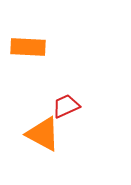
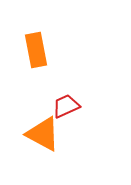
orange rectangle: moved 8 px right, 3 px down; rotated 76 degrees clockwise
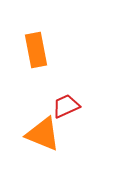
orange triangle: rotated 6 degrees counterclockwise
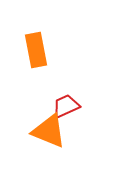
orange triangle: moved 6 px right, 3 px up
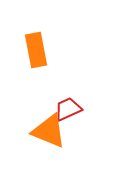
red trapezoid: moved 2 px right, 3 px down
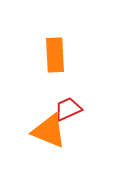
orange rectangle: moved 19 px right, 5 px down; rotated 8 degrees clockwise
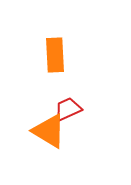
orange triangle: rotated 9 degrees clockwise
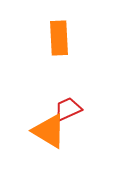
orange rectangle: moved 4 px right, 17 px up
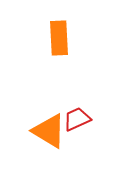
red trapezoid: moved 9 px right, 10 px down
